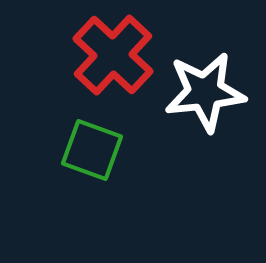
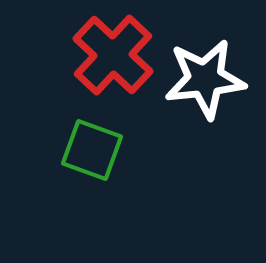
white star: moved 13 px up
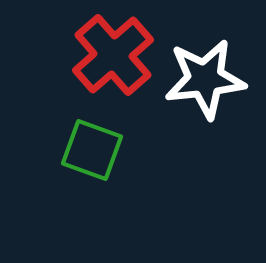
red cross: rotated 6 degrees clockwise
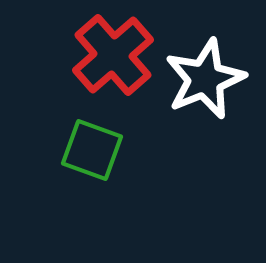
white star: rotated 16 degrees counterclockwise
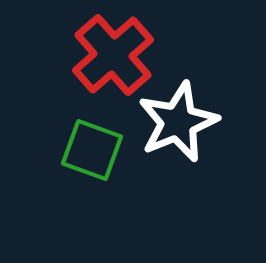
white star: moved 27 px left, 43 px down
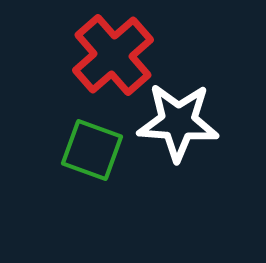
white star: rotated 26 degrees clockwise
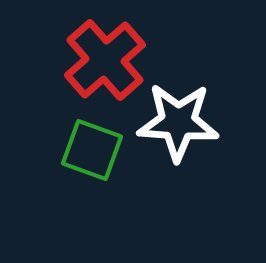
red cross: moved 8 px left, 5 px down
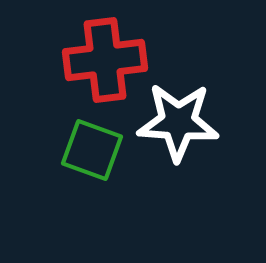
red cross: rotated 34 degrees clockwise
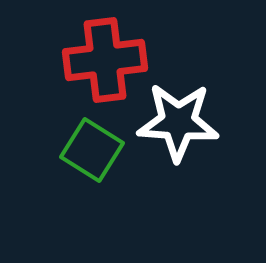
green square: rotated 12 degrees clockwise
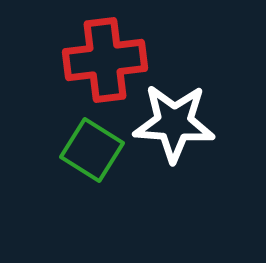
white star: moved 4 px left, 1 px down
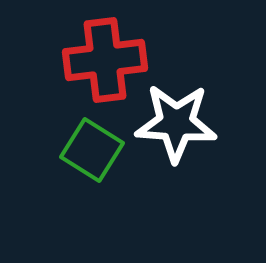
white star: moved 2 px right
